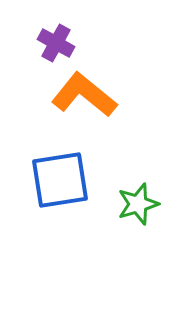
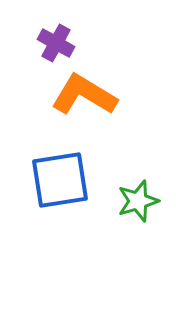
orange L-shape: rotated 8 degrees counterclockwise
green star: moved 3 px up
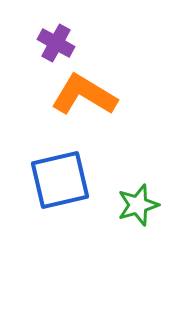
blue square: rotated 4 degrees counterclockwise
green star: moved 4 px down
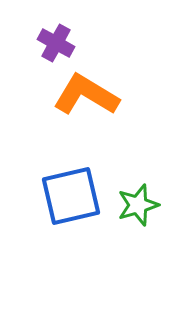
orange L-shape: moved 2 px right
blue square: moved 11 px right, 16 px down
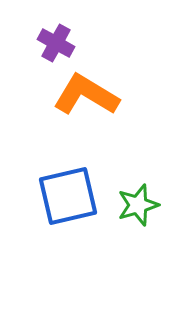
blue square: moved 3 px left
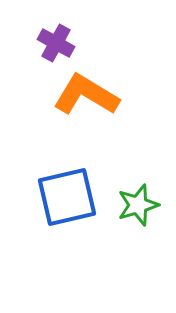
blue square: moved 1 px left, 1 px down
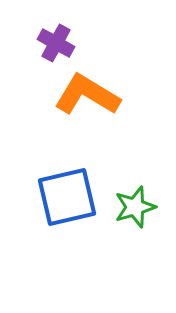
orange L-shape: moved 1 px right
green star: moved 3 px left, 2 px down
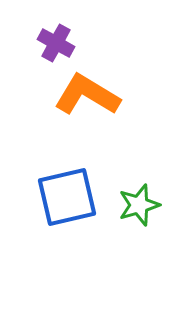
green star: moved 4 px right, 2 px up
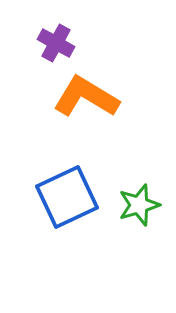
orange L-shape: moved 1 px left, 2 px down
blue square: rotated 12 degrees counterclockwise
